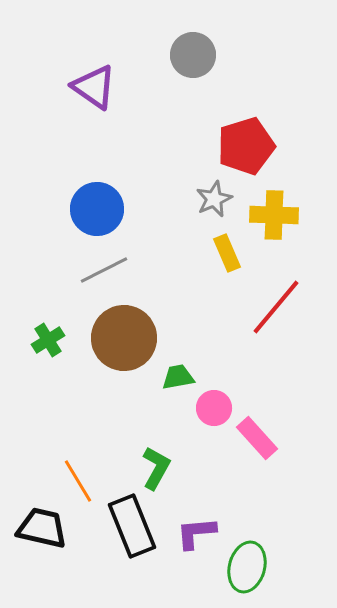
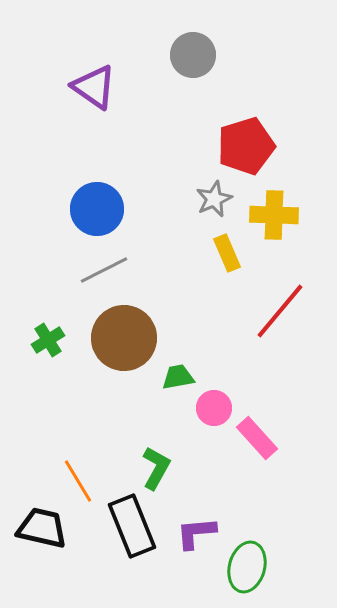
red line: moved 4 px right, 4 px down
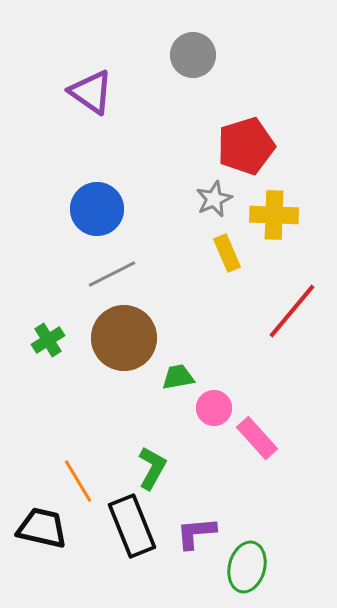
purple triangle: moved 3 px left, 5 px down
gray line: moved 8 px right, 4 px down
red line: moved 12 px right
green L-shape: moved 4 px left
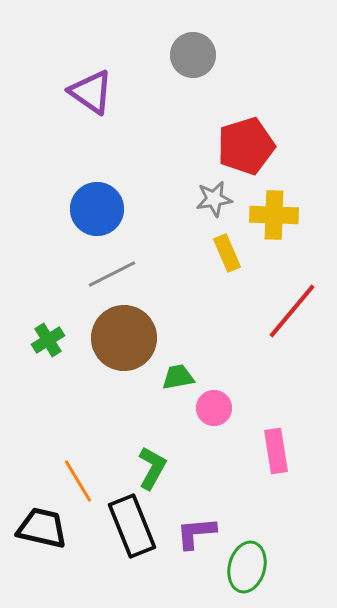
gray star: rotated 15 degrees clockwise
pink rectangle: moved 19 px right, 13 px down; rotated 33 degrees clockwise
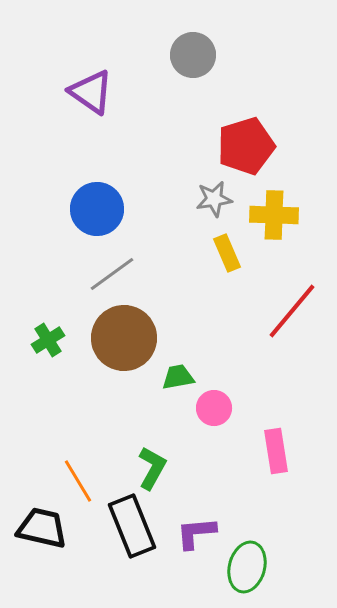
gray line: rotated 9 degrees counterclockwise
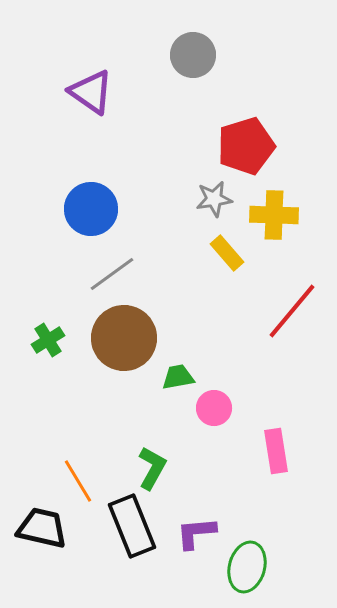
blue circle: moved 6 px left
yellow rectangle: rotated 18 degrees counterclockwise
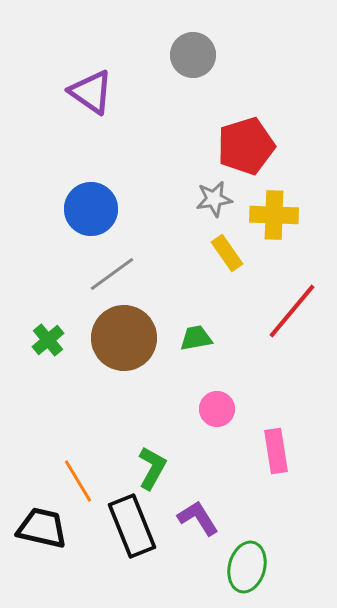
yellow rectangle: rotated 6 degrees clockwise
green cross: rotated 8 degrees counterclockwise
green trapezoid: moved 18 px right, 39 px up
pink circle: moved 3 px right, 1 px down
purple L-shape: moved 2 px right, 15 px up; rotated 63 degrees clockwise
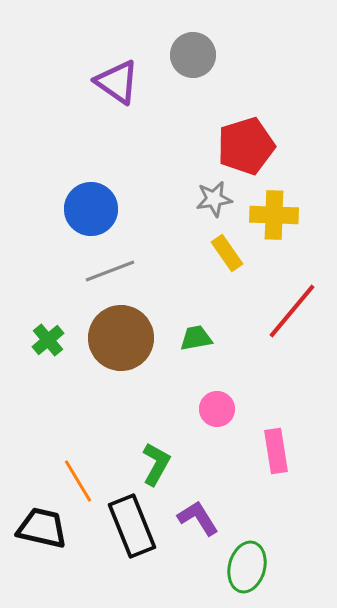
purple triangle: moved 26 px right, 10 px up
gray line: moved 2 px left, 3 px up; rotated 15 degrees clockwise
brown circle: moved 3 px left
green L-shape: moved 4 px right, 4 px up
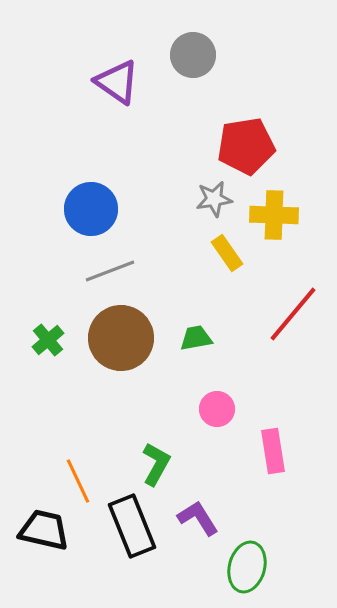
red pentagon: rotated 8 degrees clockwise
red line: moved 1 px right, 3 px down
pink rectangle: moved 3 px left
orange line: rotated 6 degrees clockwise
black trapezoid: moved 2 px right, 2 px down
